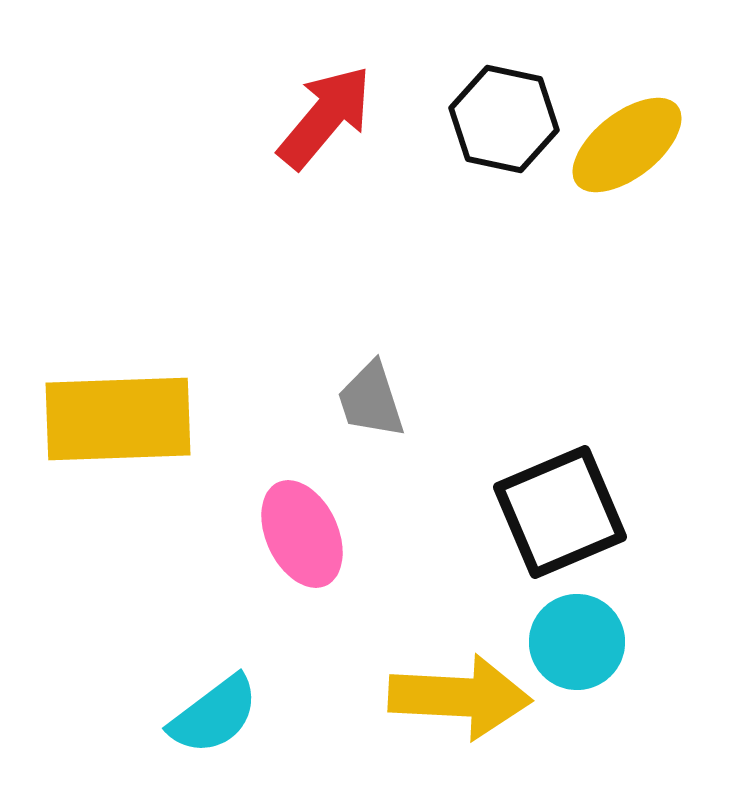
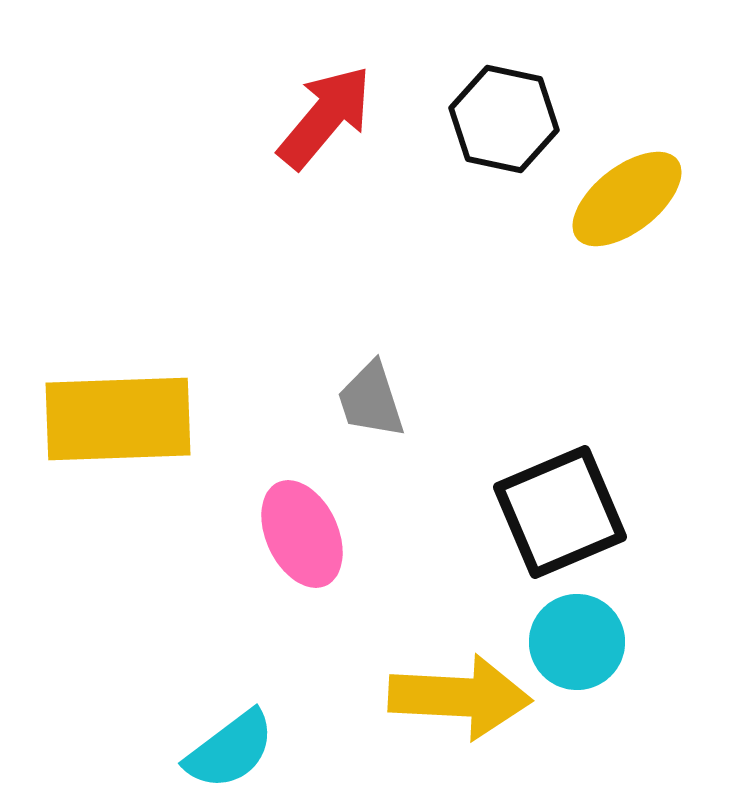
yellow ellipse: moved 54 px down
cyan semicircle: moved 16 px right, 35 px down
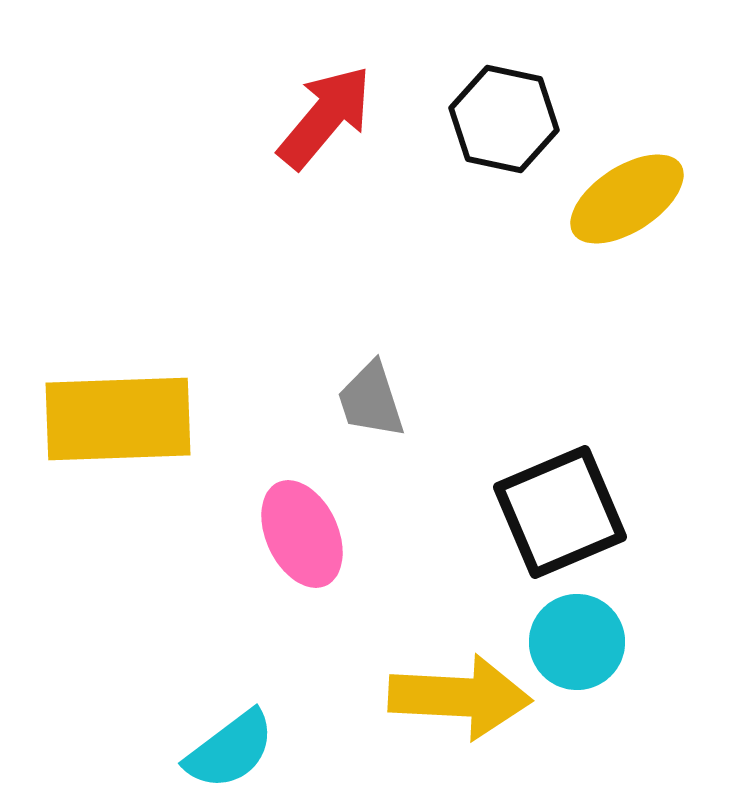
yellow ellipse: rotated 5 degrees clockwise
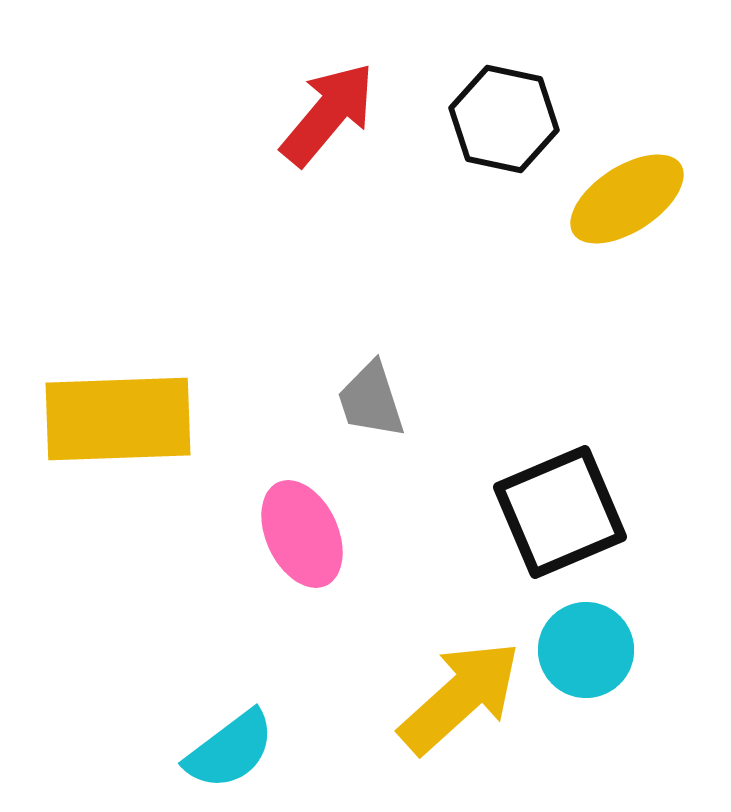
red arrow: moved 3 px right, 3 px up
cyan circle: moved 9 px right, 8 px down
yellow arrow: rotated 45 degrees counterclockwise
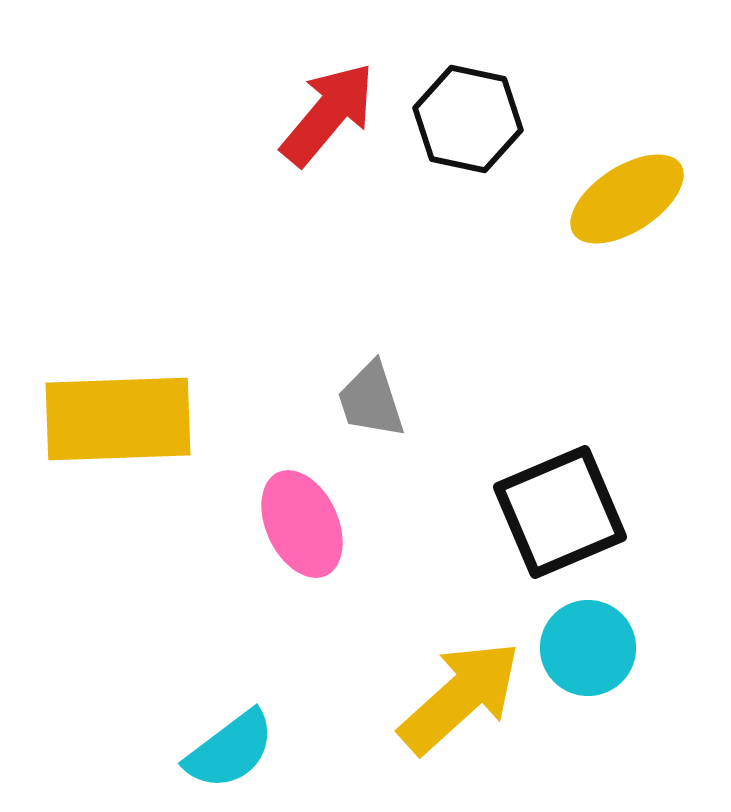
black hexagon: moved 36 px left
pink ellipse: moved 10 px up
cyan circle: moved 2 px right, 2 px up
